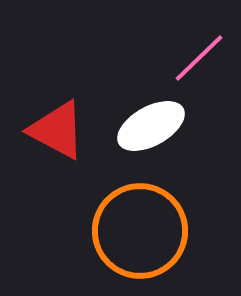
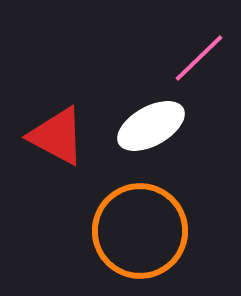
red triangle: moved 6 px down
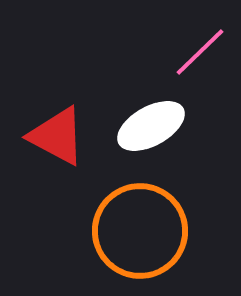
pink line: moved 1 px right, 6 px up
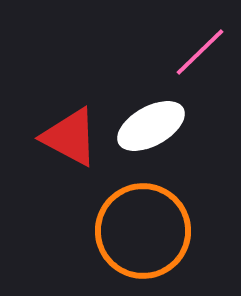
red triangle: moved 13 px right, 1 px down
orange circle: moved 3 px right
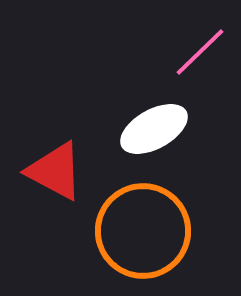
white ellipse: moved 3 px right, 3 px down
red triangle: moved 15 px left, 34 px down
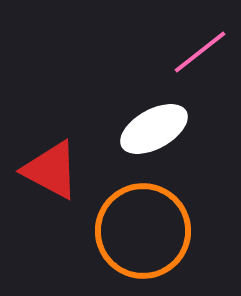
pink line: rotated 6 degrees clockwise
red triangle: moved 4 px left, 1 px up
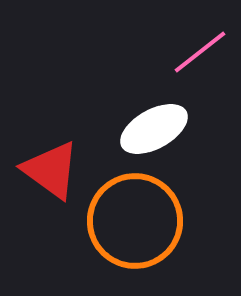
red triangle: rotated 8 degrees clockwise
orange circle: moved 8 px left, 10 px up
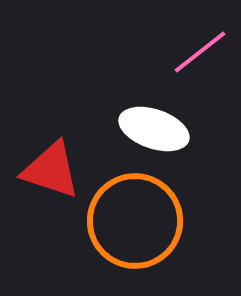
white ellipse: rotated 48 degrees clockwise
red triangle: rotated 18 degrees counterclockwise
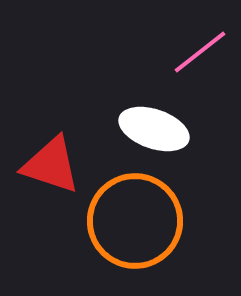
red triangle: moved 5 px up
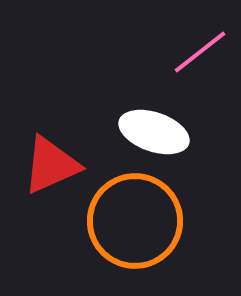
white ellipse: moved 3 px down
red triangle: rotated 42 degrees counterclockwise
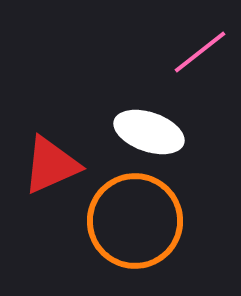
white ellipse: moved 5 px left
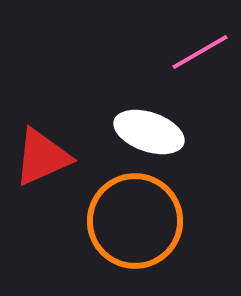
pink line: rotated 8 degrees clockwise
red triangle: moved 9 px left, 8 px up
